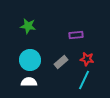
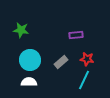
green star: moved 7 px left, 4 px down
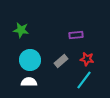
gray rectangle: moved 1 px up
cyan line: rotated 12 degrees clockwise
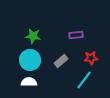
green star: moved 12 px right, 6 px down
red star: moved 4 px right, 1 px up; rotated 16 degrees counterclockwise
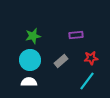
green star: rotated 21 degrees counterclockwise
cyan line: moved 3 px right, 1 px down
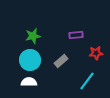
red star: moved 5 px right, 5 px up
